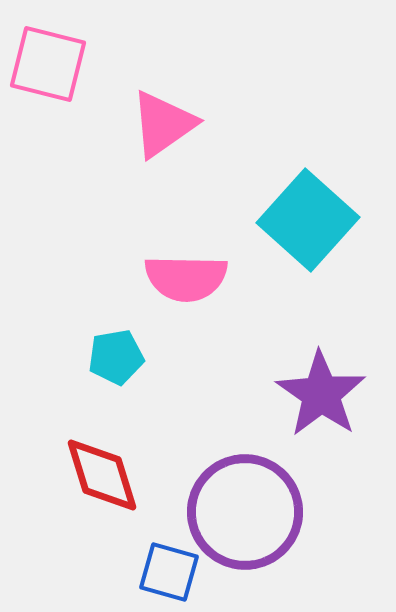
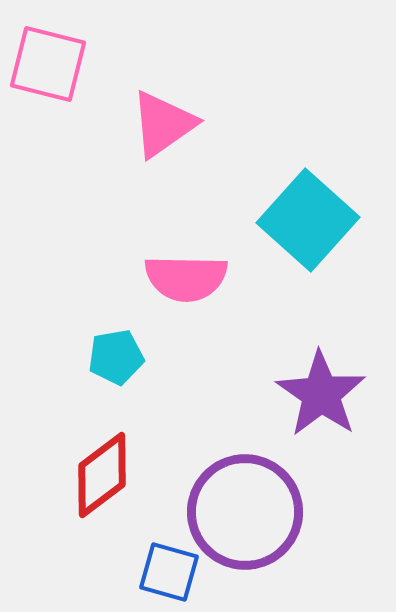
red diamond: rotated 70 degrees clockwise
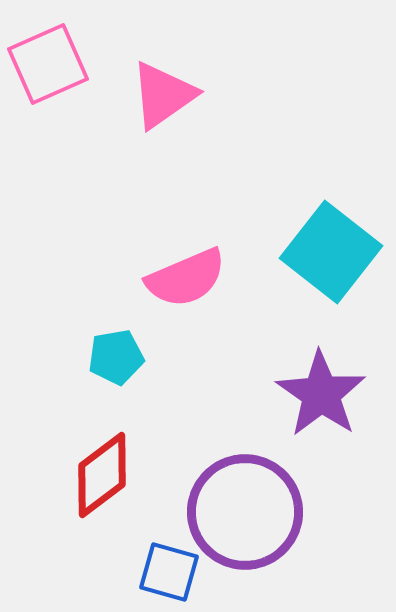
pink square: rotated 38 degrees counterclockwise
pink triangle: moved 29 px up
cyan square: moved 23 px right, 32 px down; rotated 4 degrees counterclockwise
pink semicircle: rotated 24 degrees counterclockwise
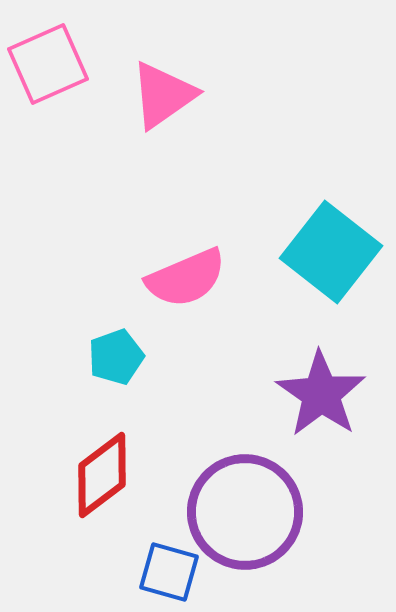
cyan pentagon: rotated 10 degrees counterclockwise
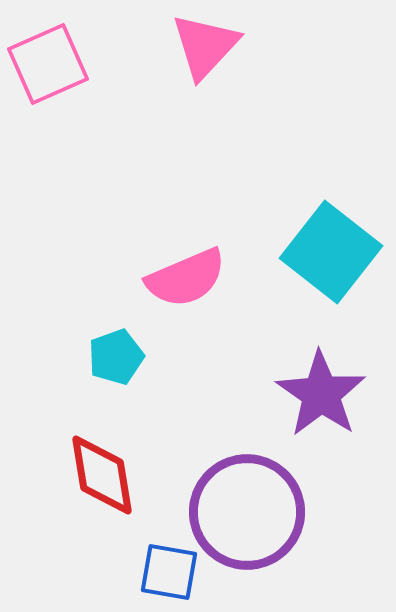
pink triangle: moved 42 px right, 49 px up; rotated 12 degrees counterclockwise
red diamond: rotated 62 degrees counterclockwise
purple circle: moved 2 px right
blue square: rotated 6 degrees counterclockwise
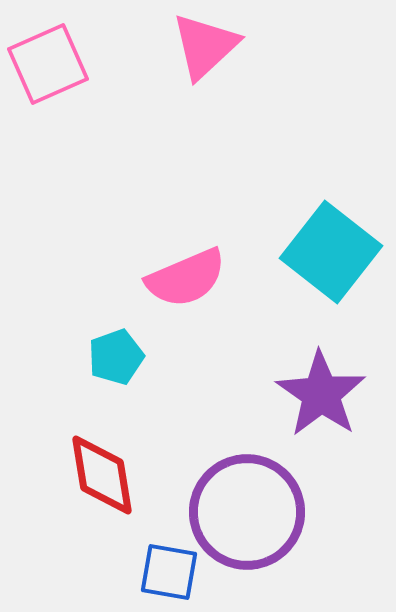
pink triangle: rotated 4 degrees clockwise
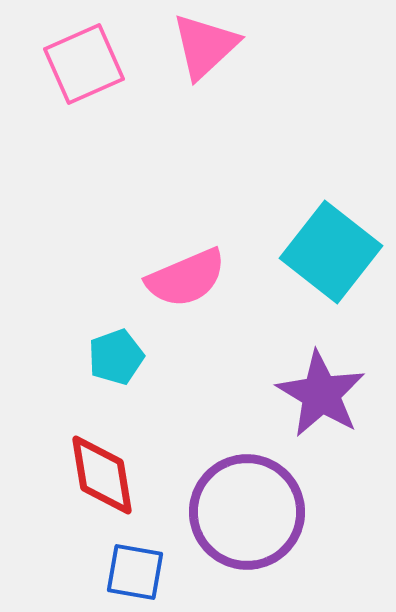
pink square: moved 36 px right
purple star: rotated 4 degrees counterclockwise
blue square: moved 34 px left
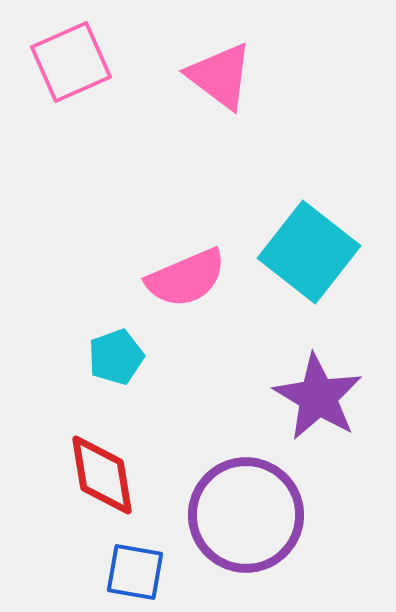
pink triangle: moved 15 px right, 30 px down; rotated 40 degrees counterclockwise
pink square: moved 13 px left, 2 px up
cyan square: moved 22 px left
purple star: moved 3 px left, 3 px down
purple circle: moved 1 px left, 3 px down
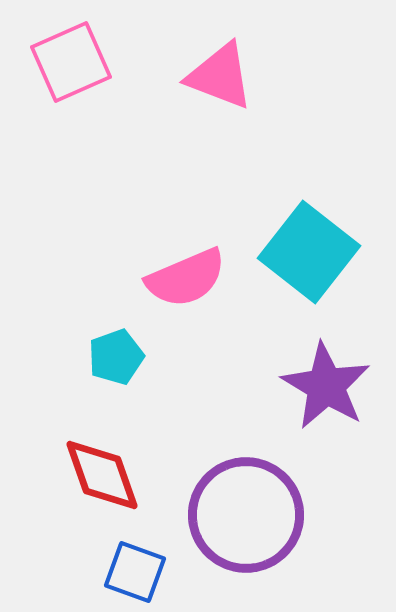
pink triangle: rotated 16 degrees counterclockwise
purple star: moved 8 px right, 11 px up
red diamond: rotated 10 degrees counterclockwise
blue square: rotated 10 degrees clockwise
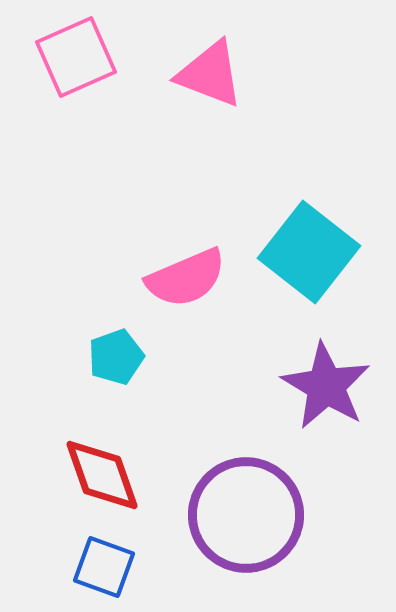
pink square: moved 5 px right, 5 px up
pink triangle: moved 10 px left, 2 px up
blue square: moved 31 px left, 5 px up
